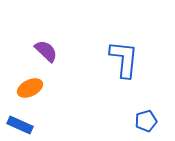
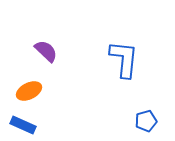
orange ellipse: moved 1 px left, 3 px down
blue rectangle: moved 3 px right
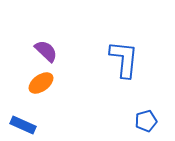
orange ellipse: moved 12 px right, 8 px up; rotated 10 degrees counterclockwise
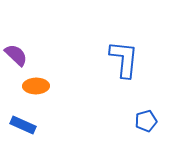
purple semicircle: moved 30 px left, 4 px down
orange ellipse: moved 5 px left, 3 px down; rotated 35 degrees clockwise
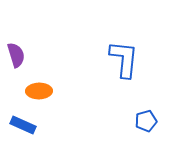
purple semicircle: rotated 30 degrees clockwise
orange ellipse: moved 3 px right, 5 px down
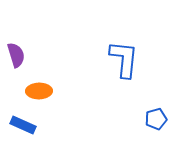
blue pentagon: moved 10 px right, 2 px up
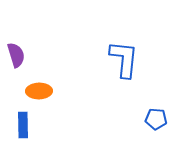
blue pentagon: rotated 20 degrees clockwise
blue rectangle: rotated 65 degrees clockwise
